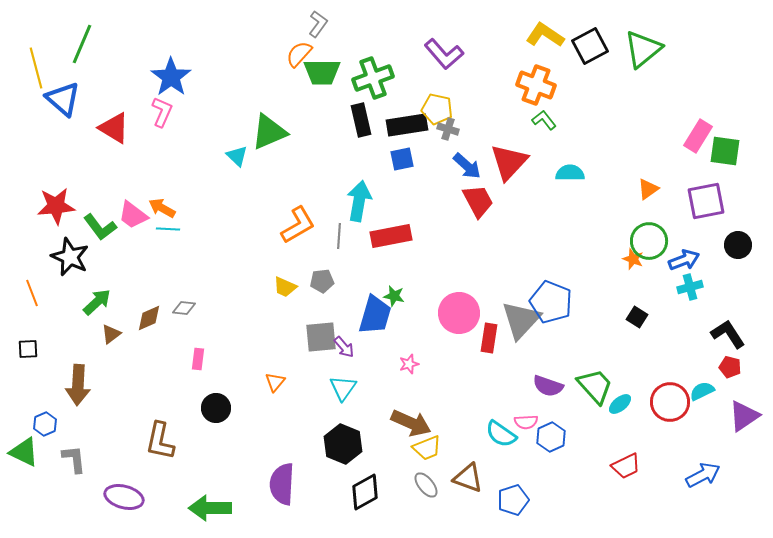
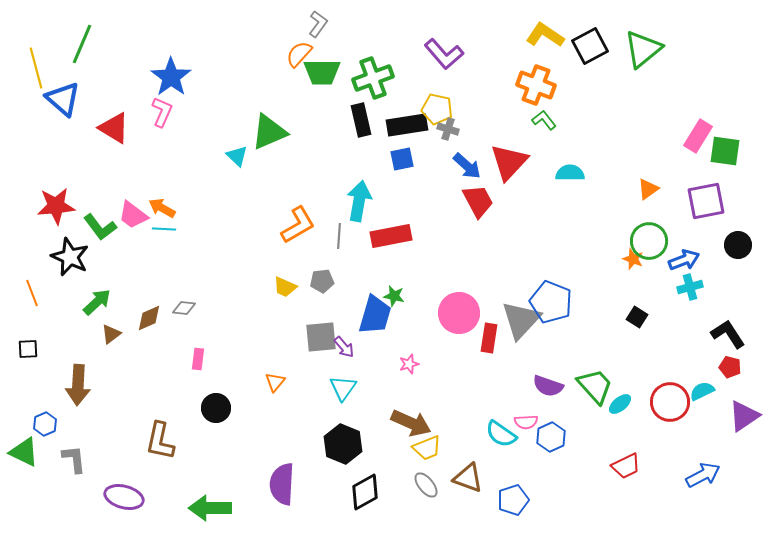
cyan line at (168, 229): moved 4 px left
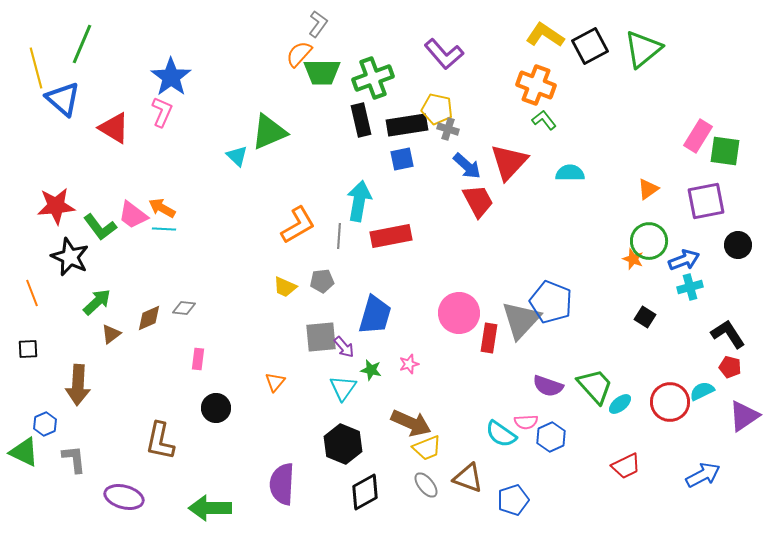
green star at (394, 296): moved 23 px left, 74 px down
black square at (637, 317): moved 8 px right
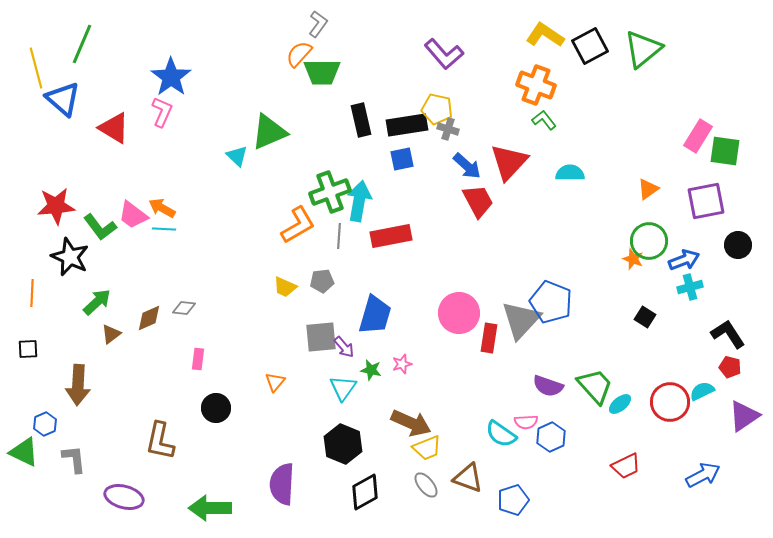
green cross at (373, 78): moved 43 px left, 114 px down
orange line at (32, 293): rotated 24 degrees clockwise
pink star at (409, 364): moved 7 px left
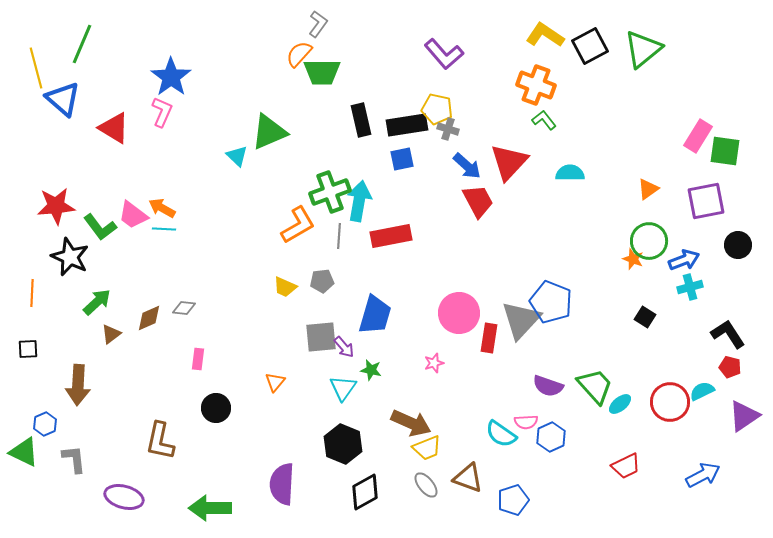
pink star at (402, 364): moved 32 px right, 1 px up
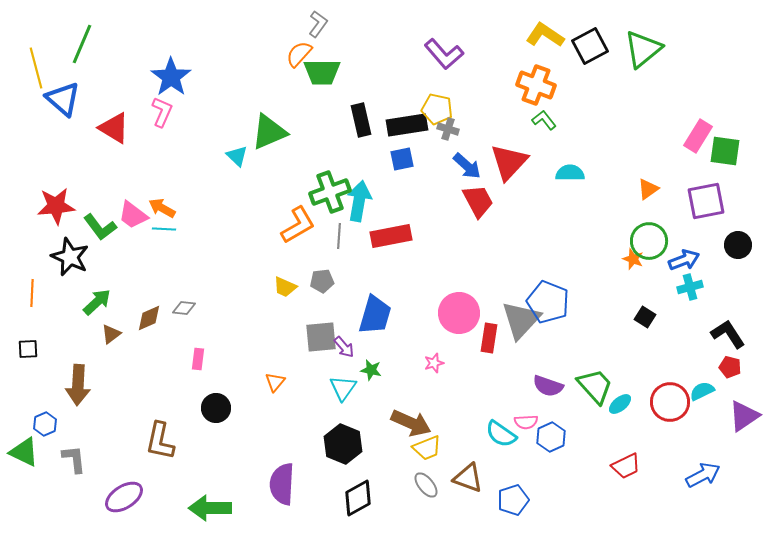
blue pentagon at (551, 302): moved 3 px left
black diamond at (365, 492): moved 7 px left, 6 px down
purple ellipse at (124, 497): rotated 48 degrees counterclockwise
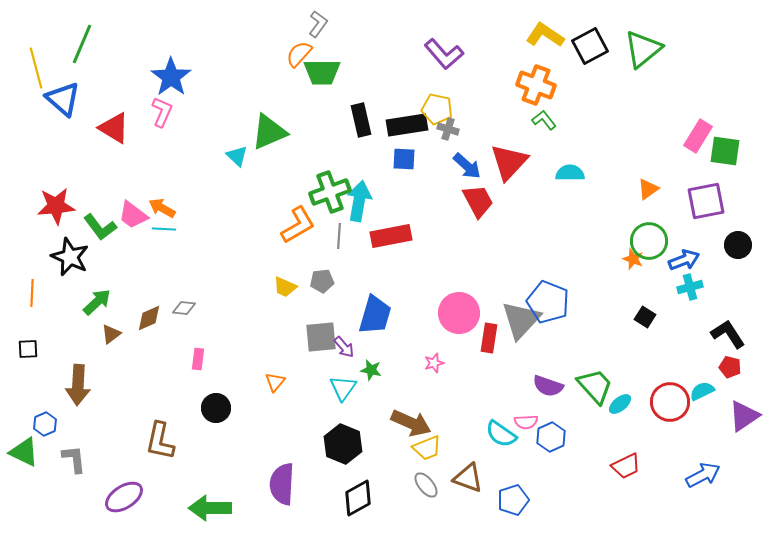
blue square at (402, 159): moved 2 px right; rotated 15 degrees clockwise
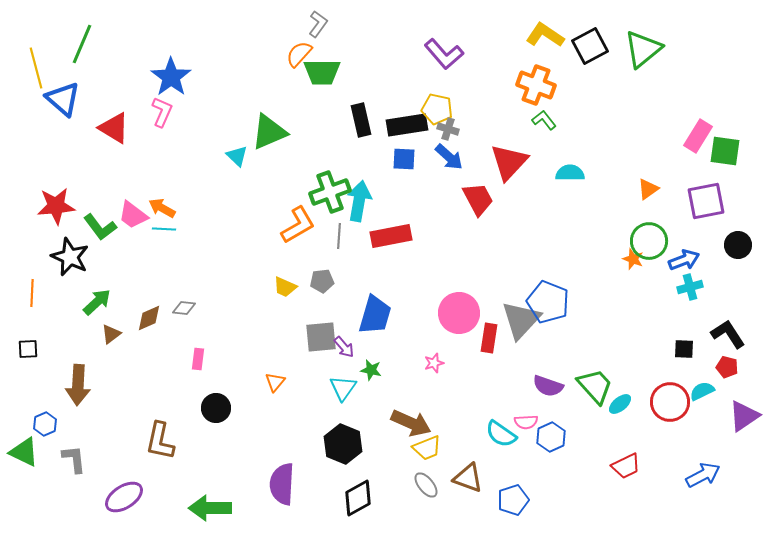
blue arrow at (467, 166): moved 18 px left, 9 px up
red trapezoid at (478, 201): moved 2 px up
black square at (645, 317): moved 39 px right, 32 px down; rotated 30 degrees counterclockwise
red pentagon at (730, 367): moved 3 px left
